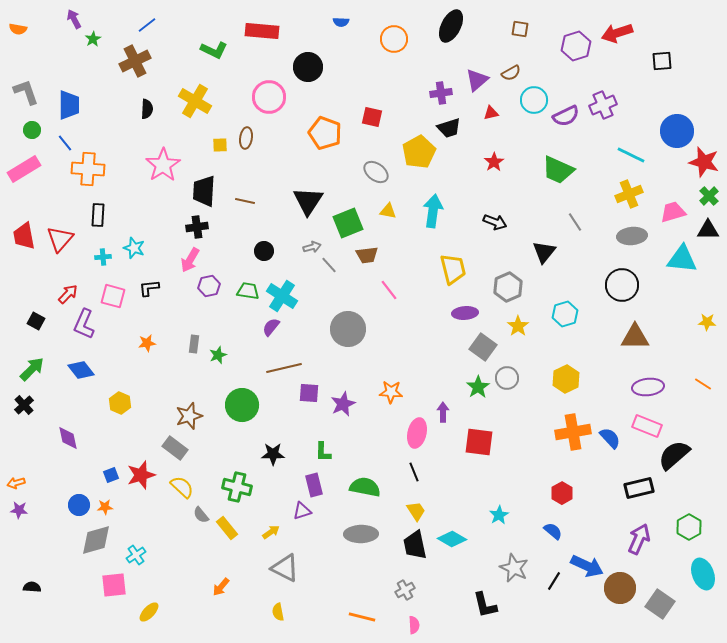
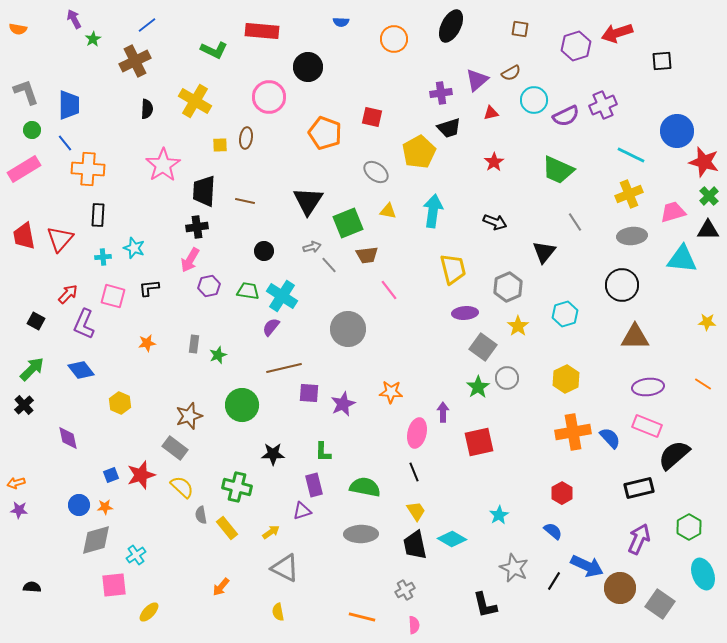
red square at (479, 442): rotated 20 degrees counterclockwise
gray semicircle at (201, 515): rotated 30 degrees clockwise
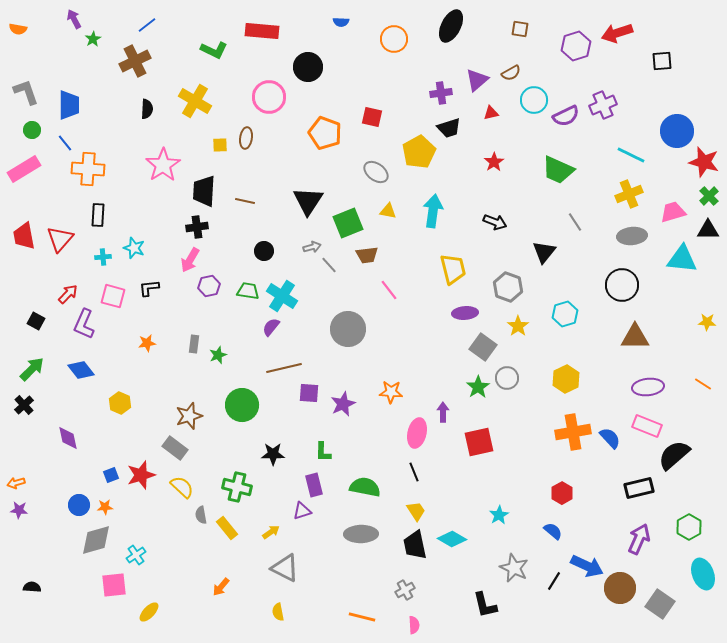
gray hexagon at (508, 287): rotated 16 degrees counterclockwise
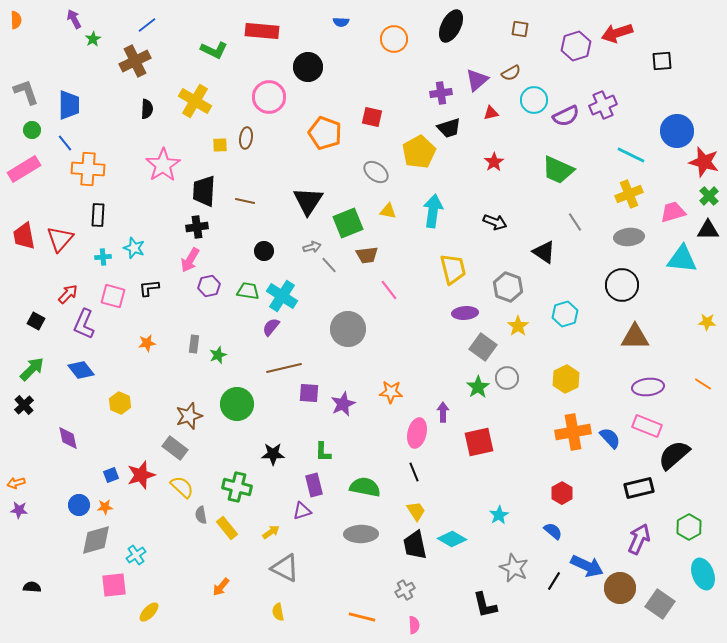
orange semicircle at (18, 29): moved 2 px left, 9 px up; rotated 102 degrees counterclockwise
gray ellipse at (632, 236): moved 3 px left, 1 px down
black triangle at (544, 252): rotated 35 degrees counterclockwise
green circle at (242, 405): moved 5 px left, 1 px up
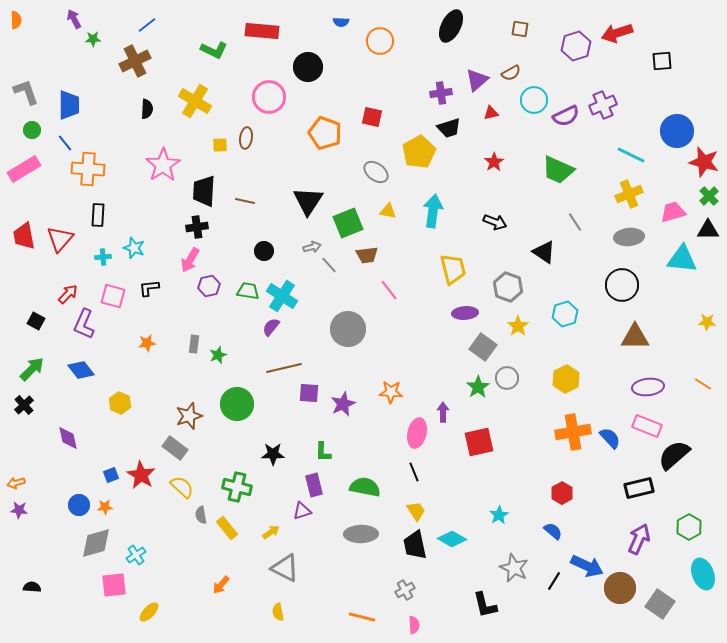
green star at (93, 39): rotated 28 degrees clockwise
orange circle at (394, 39): moved 14 px left, 2 px down
red star at (141, 475): rotated 24 degrees counterclockwise
gray diamond at (96, 540): moved 3 px down
orange arrow at (221, 587): moved 2 px up
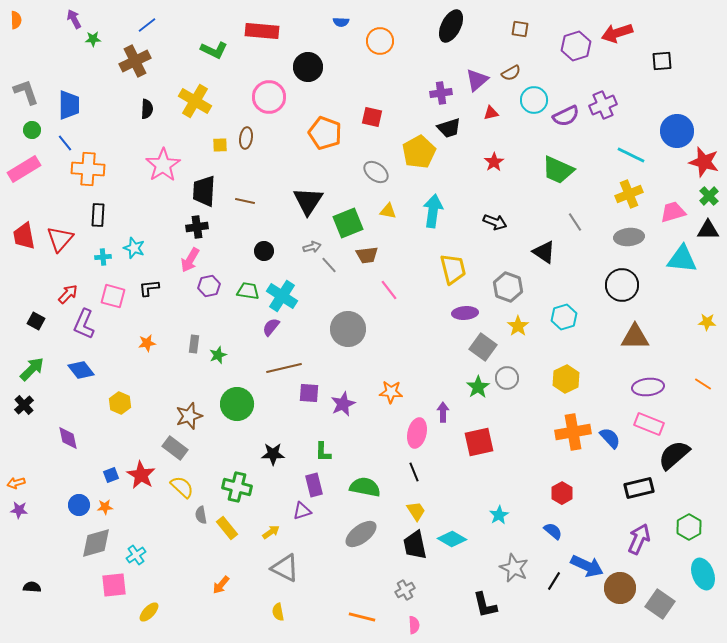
cyan hexagon at (565, 314): moved 1 px left, 3 px down
pink rectangle at (647, 426): moved 2 px right, 2 px up
gray ellipse at (361, 534): rotated 36 degrees counterclockwise
